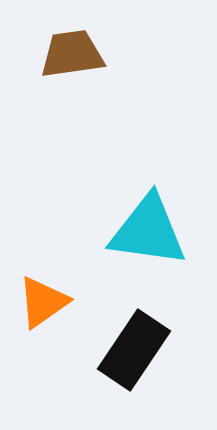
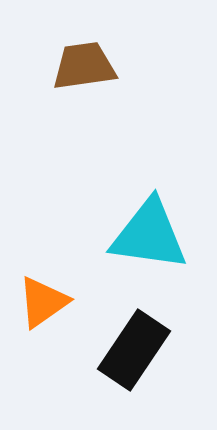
brown trapezoid: moved 12 px right, 12 px down
cyan triangle: moved 1 px right, 4 px down
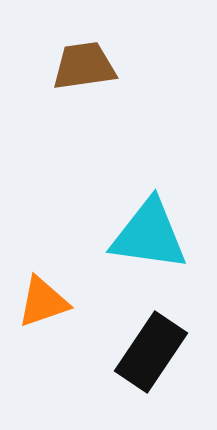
orange triangle: rotated 16 degrees clockwise
black rectangle: moved 17 px right, 2 px down
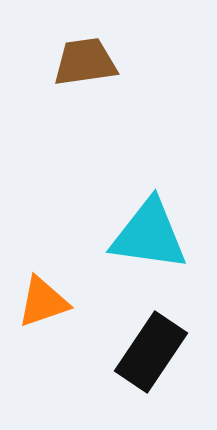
brown trapezoid: moved 1 px right, 4 px up
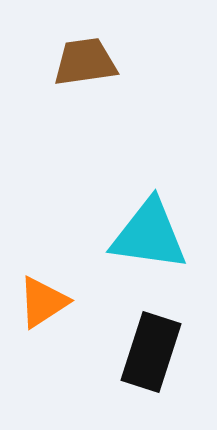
orange triangle: rotated 14 degrees counterclockwise
black rectangle: rotated 16 degrees counterclockwise
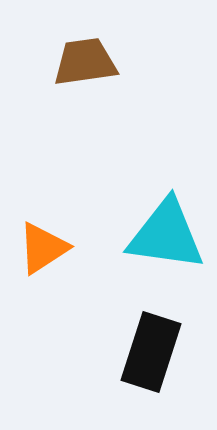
cyan triangle: moved 17 px right
orange triangle: moved 54 px up
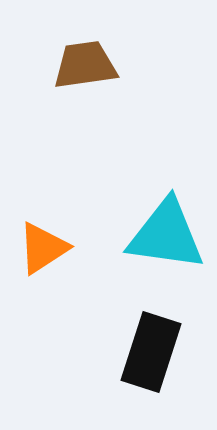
brown trapezoid: moved 3 px down
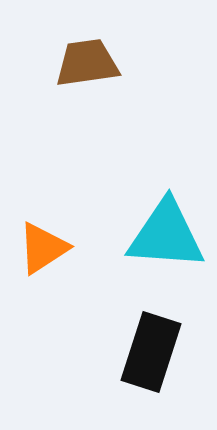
brown trapezoid: moved 2 px right, 2 px up
cyan triangle: rotated 4 degrees counterclockwise
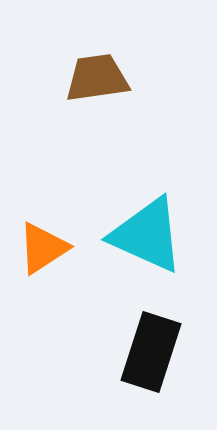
brown trapezoid: moved 10 px right, 15 px down
cyan triangle: moved 19 px left; rotated 20 degrees clockwise
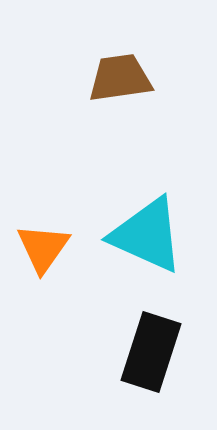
brown trapezoid: moved 23 px right
orange triangle: rotated 22 degrees counterclockwise
